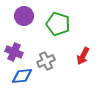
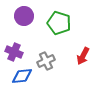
green pentagon: moved 1 px right, 1 px up
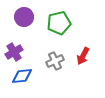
purple circle: moved 1 px down
green pentagon: rotated 30 degrees counterclockwise
purple cross: rotated 36 degrees clockwise
gray cross: moved 9 px right
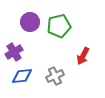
purple circle: moved 6 px right, 5 px down
green pentagon: moved 3 px down
gray cross: moved 15 px down
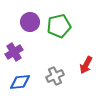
red arrow: moved 3 px right, 9 px down
blue diamond: moved 2 px left, 6 px down
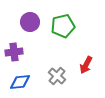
green pentagon: moved 4 px right
purple cross: rotated 24 degrees clockwise
gray cross: moved 2 px right; rotated 24 degrees counterclockwise
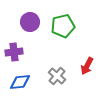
red arrow: moved 1 px right, 1 px down
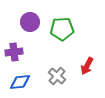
green pentagon: moved 1 px left, 3 px down; rotated 10 degrees clockwise
